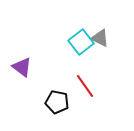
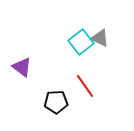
black pentagon: moved 1 px left; rotated 15 degrees counterclockwise
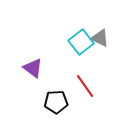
purple triangle: moved 11 px right, 1 px down
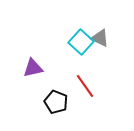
cyan square: rotated 10 degrees counterclockwise
purple triangle: rotated 50 degrees counterclockwise
black pentagon: rotated 25 degrees clockwise
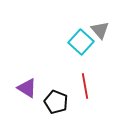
gray triangle: moved 8 px up; rotated 24 degrees clockwise
purple triangle: moved 6 px left, 20 px down; rotated 45 degrees clockwise
red line: rotated 25 degrees clockwise
